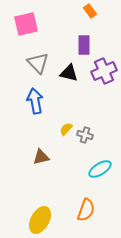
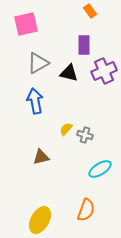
gray triangle: rotated 45 degrees clockwise
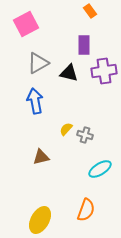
pink square: rotated 15 degrees counterclockwise
purple cross: rotated 15 degrees clockwise
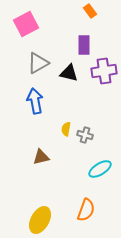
yellow semicircle: rotated 32 degrees counterclockwise
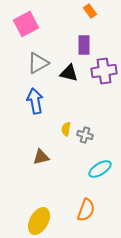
yellow ellipse: moved 1 px left, 1 px down
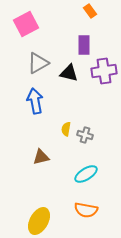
cyan ellipse: moved 14 px left, 5 px down
orange semicircle: rotated 80 degrees clockwise
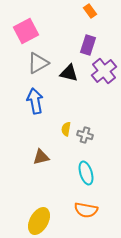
pink square: moved 7 px down
purple rectangle: moved 4 px right; rotated 18 degrees clockwise
purple cross: rotated 30 degrees counterclockwise
cyan ellipse: moved 1 px up; rotated 75 degrees counterclockwise
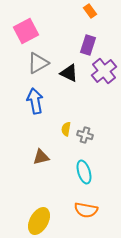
black triangle: rotated 12 degrees clockwise
cyan ellipse: moved 2 px left, 1 px up
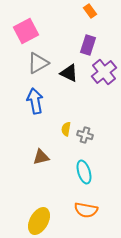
purple cross: moved 1 px down
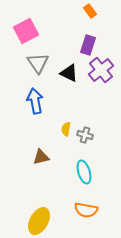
gray triangle: rotated 35 degrees counterclockwise
purple cross: moved 3 px left, 2 px up
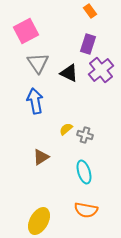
purple rectangle: moved 1 px up
yellow semicircle: rotated 40 degrees clockwise
brown triangle: rotated 18 degrees counterclockwise
